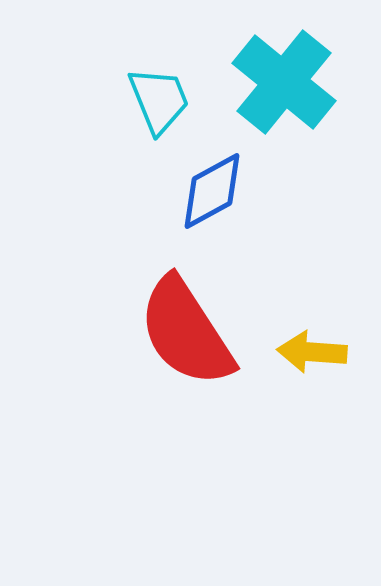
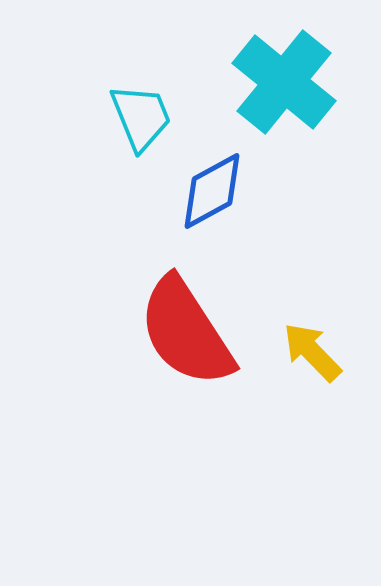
cyan trapezoid: moved 18 px left, 17 px down
yellow arrow: rotated 42 degrees clockwise
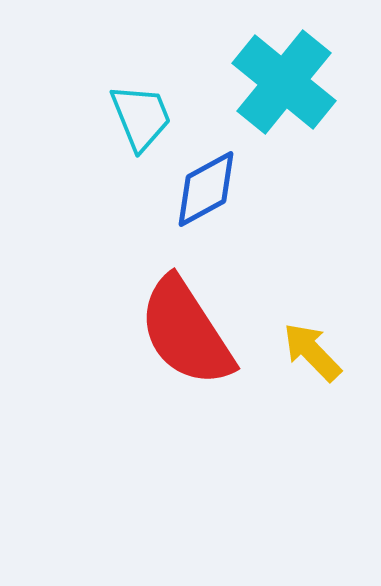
blue diamond: moved 6 px left, 2 px up
